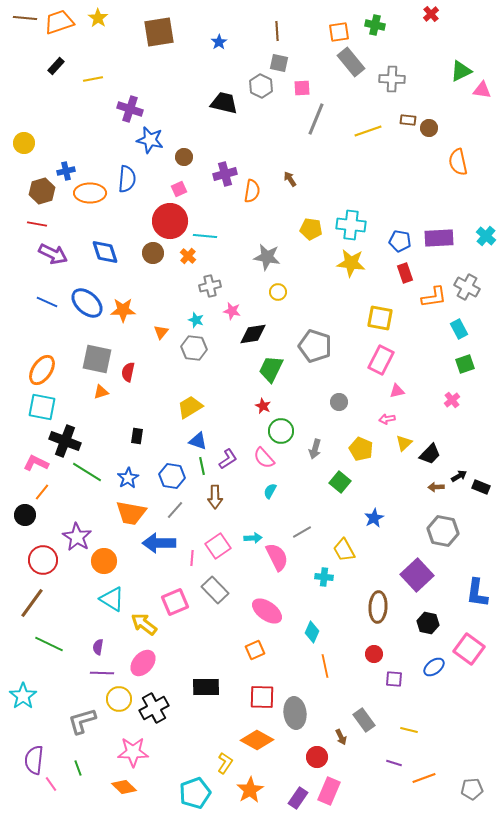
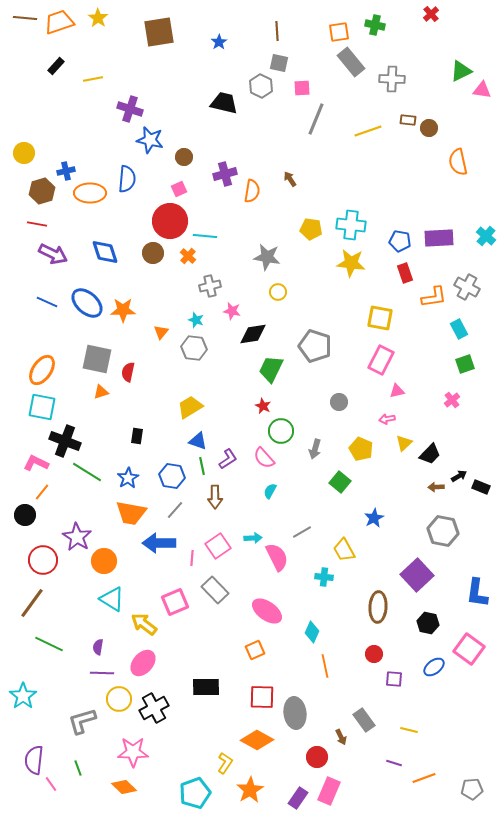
yellow circle at (24, 143): moved 10 px down
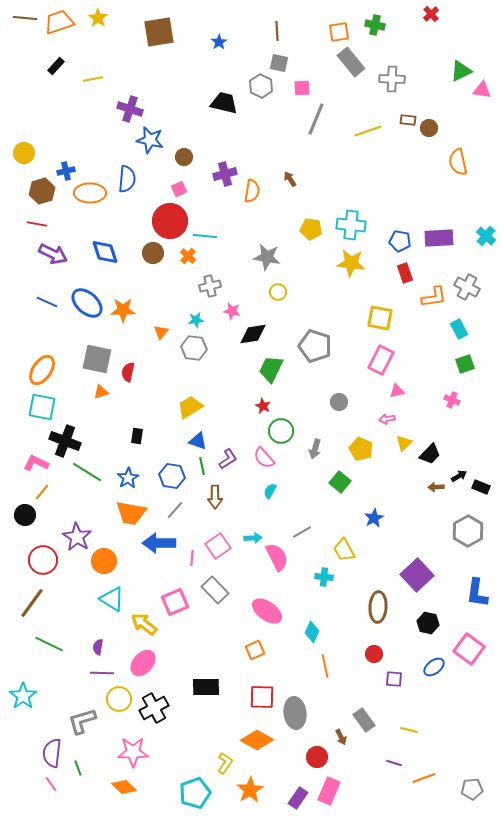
cyan star at (196, 320): rotated 28 degrees counterclockwise
pink cross at (452, 400): rotated 28 degrees counterclockwise
gray hexagon at (443, 531): moved 25 px right; rotated 20 degrees clockwise
purple semicircle at (34, 760): moved 18 px right, 7 px up
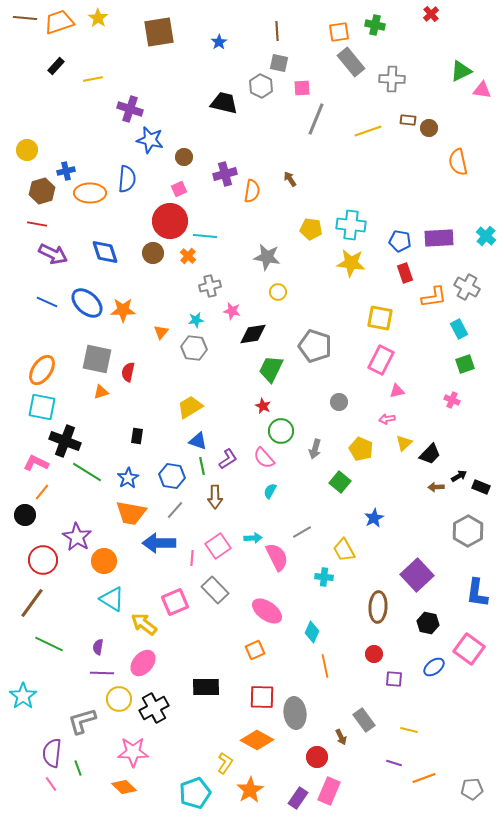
yellow circle at (24, 153): moved 3 px right, 3 px up
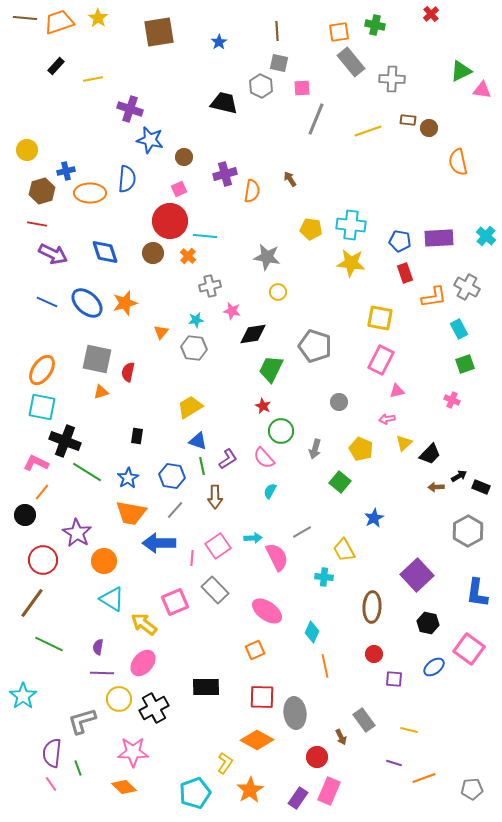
orange star at (123, 310): moved 2 px right, 7 px up; rotated 15 degrees counterclockwise
purple star at (77, 537): moved 4 px up
brown ellipse at (378, 607): moved 6 px left
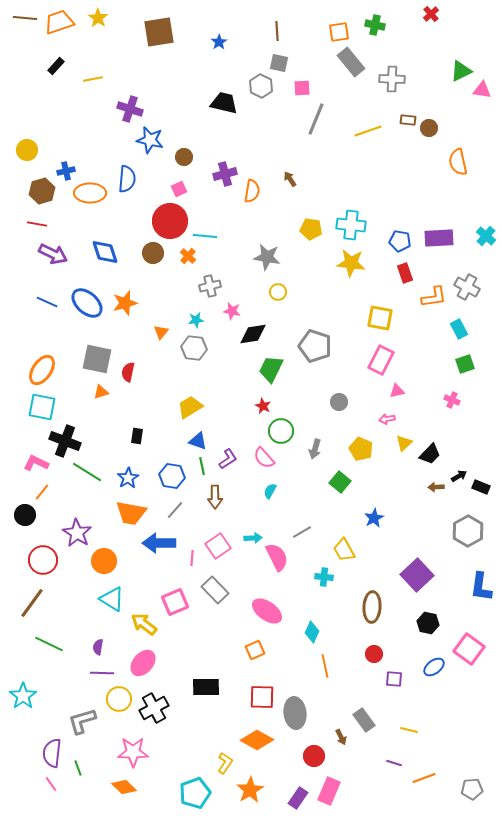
blue L-shape at (477, 593): moved 4 px right, 6 px up
red circle at (317, 757): moved 3 px left, 1 px up
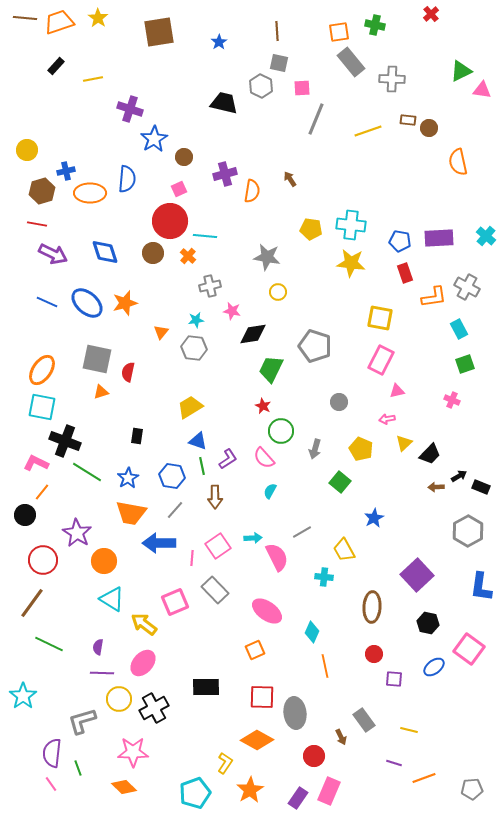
blue star at (150, 140): moved 4 px right, 1 px up; rotated 28 degrees clockwise
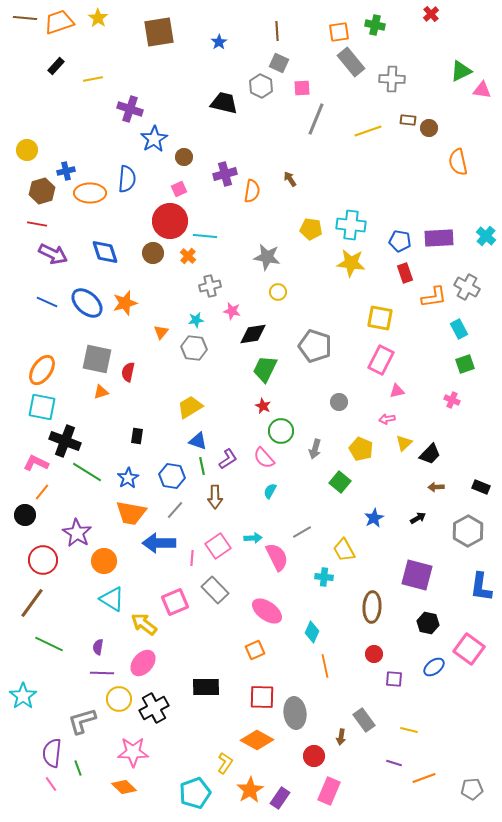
gray square at (279, 63): rotated 12 degrees clockwise
green trapezoid at (271, 369): moved 6 px left
black arrow at (459, 476): moved 41 px left, 42 px down
purple square at (417, 575): rotated 32 degrees counterclockwise
brown arrow at (341, 737): rotated 35 degrees clockwise
purple rectangle at (298, 798): moved 18 px left
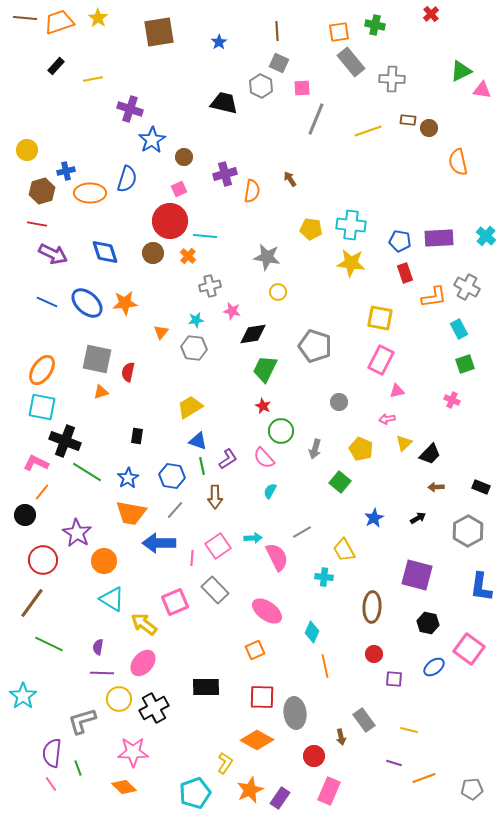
blue star at (154, 139): moved 2 px left, 1 px down
blue semicircle at (127, 179): rotated 12 degrees clockwise
orange star at (125, 303): rotated 10 degrees clockwise
brown arrow at (341, 737): rotated 21 degrees counterclockwise
orange star at (250, 790): rotated 8 degrees clockwise
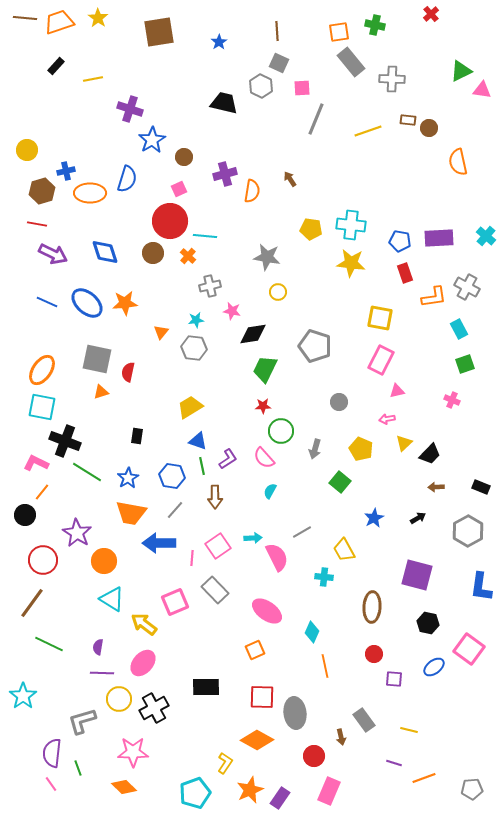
red star at (263, 406): rotated 28 degrees counterclockwise
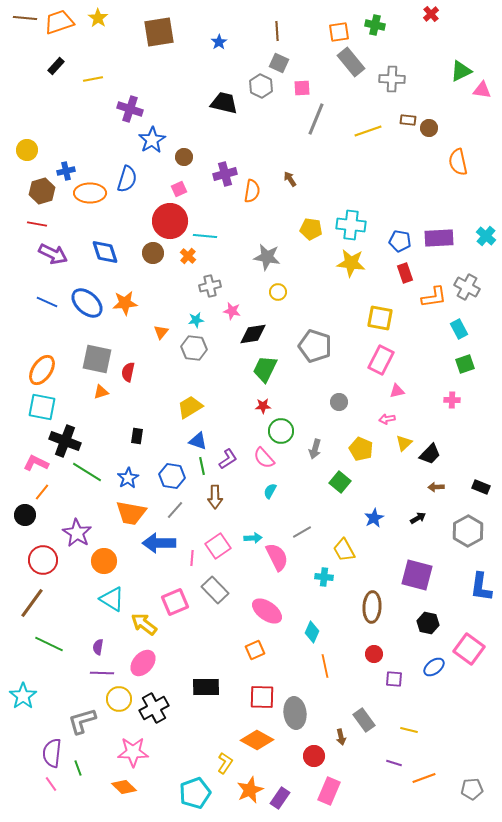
pink cross at (452, 400): rotated 21 degrees counterclockwise
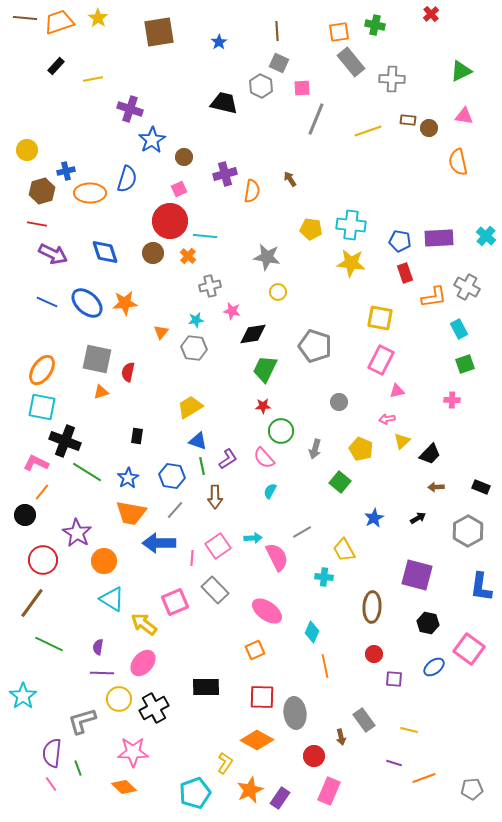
pink triangle at (482, 90): moved 18 px left, 26 px down
yellow triangle at (404, 443): moved 2 px left, 2 px up
